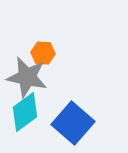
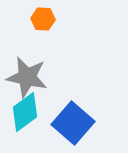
orange hexagon: moved 34 px up
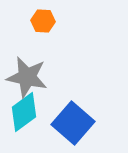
orange hexagon: moved 2 px down
cyan diamond: moved 1 px left
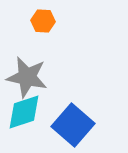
cyan diamond: rotated 18 degrees clockwise
blue square: moved 2 px down
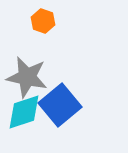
orange hexagon: rotated 15 degrees clockwise
blue square: moved 13 px left, 20 px up; rotated 9 degrees clockwise
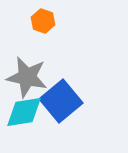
blue square: moved 1 px right, 4 px up
cyan diamond: rotated 9 degrees clockwise
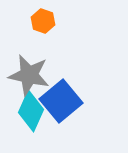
gray star: moved 2 px right, 2 px up
cyan diamond: moved 7 px right, 1 px up; rotated 57 degrees counterclockwise
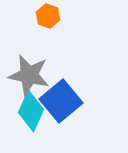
orange hexagon: moved 5 px right, 5 px up
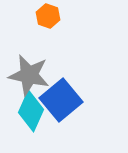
blue square: moved 1 px up
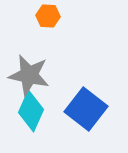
orange hexagon: rotated 15 degrees counterclockwise
blue square: moved 25 px right, 9 px down; rotated 12 degrees counterclockwise
